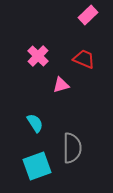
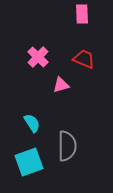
pink rectangle: moved 6 px left, 1 px up; rotated 48 degrees counterclockwise
pink cross: moved 1 px down
cyan semicircle: moved 3 px left
gray semicircle: moved 5 px left, 2 px up
cyan square: moved 8 px left, 4 px up
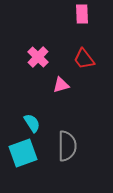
red trapezoid: rotated 150 degrees counterclockwise
cyan square: moved 6 px left, 9 px up
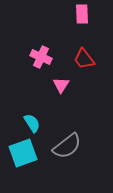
pink cross: moved 3 px right; rotated 20 degrees counterclockwise
pink triangle: rotated 42 degrees counterclockwise
gray semicircle: rotated 52 degrees clockwise
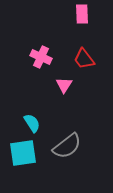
pink triangle: moved 3 px right
cyan square: rotated 12 degrees clockwise
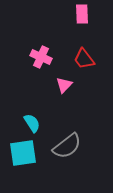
pink triangle: rotated 12 degrees clockwise
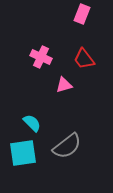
pink rectangle: rotated 24 degrees clockwise
pink triangle: rotated 30 degrees clockwise
cyan semicircle: rotated 12 degrees counterclockwise
